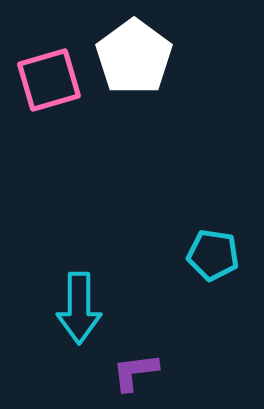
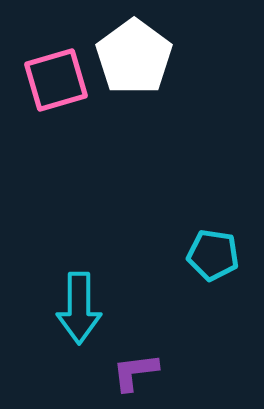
pink square: moved 7 px right
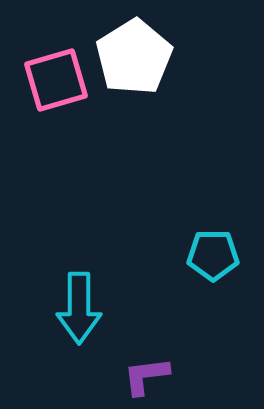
white pentagon: rotated 4 degrees clockwise
cyan pentagon: rotated 9 degrees counterclockwise
purple L-shape: moved 11 px right, 4 px down
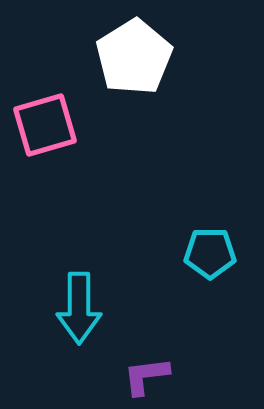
pink square: moved 11 px left, 45 px down
cyan pentagon: moved 3 px left, 2 px up
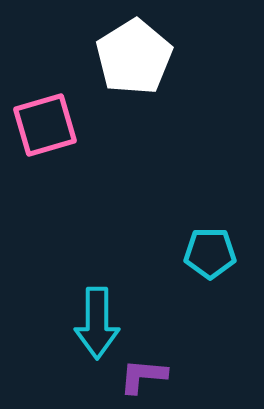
cyan arrow: moved 18 px right, 15 px down
purple L-shape: moved 3 px left; rotated 12 degrees clockwise
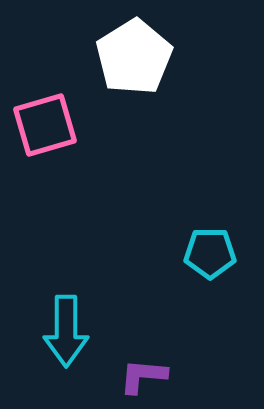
cyan arrow: moved 31 px left, 8 px down
